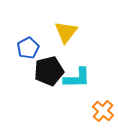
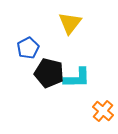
yellow triangle: moved 4 px right, 9 px up
black pentagon: moved 2 px down; rotated 28 degrees clockwise
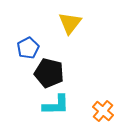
cyan L-shape: moved 21 px left, 27 px down
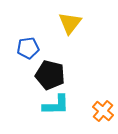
blue pentagon: rotated 20 degrees clockwise
black pentagon: moved 1 px right, 2 px down
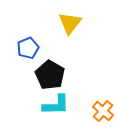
blue pentagon: rotated 15 degrees counterclockwise
black pentagon: rotated 16 degrees clockwise
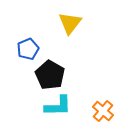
blue pentagon: moved 1 px down
cyan L-shape: moved 2 px right, 1 px down
